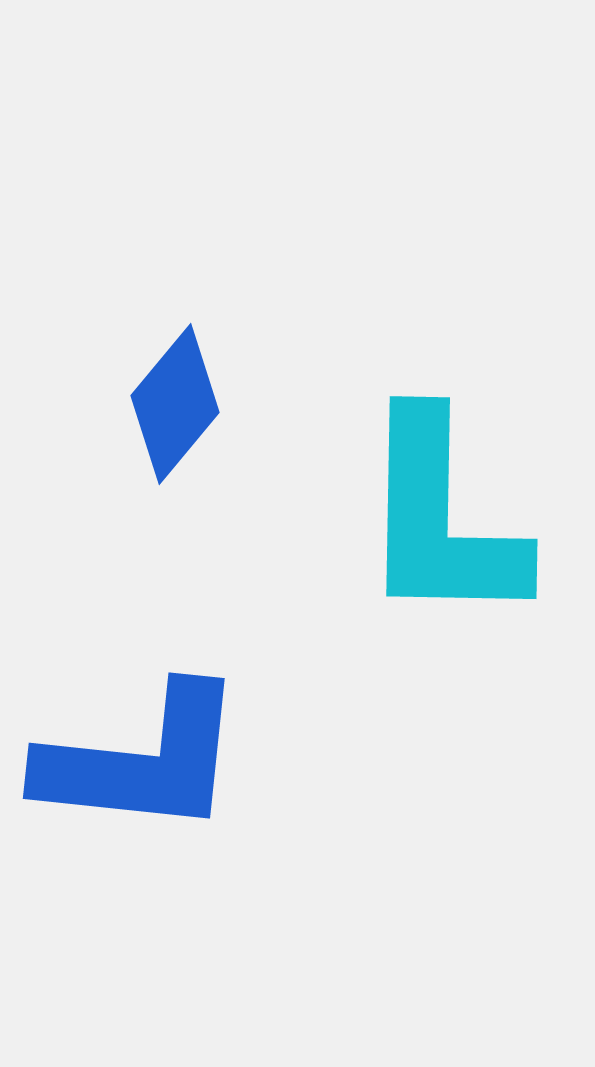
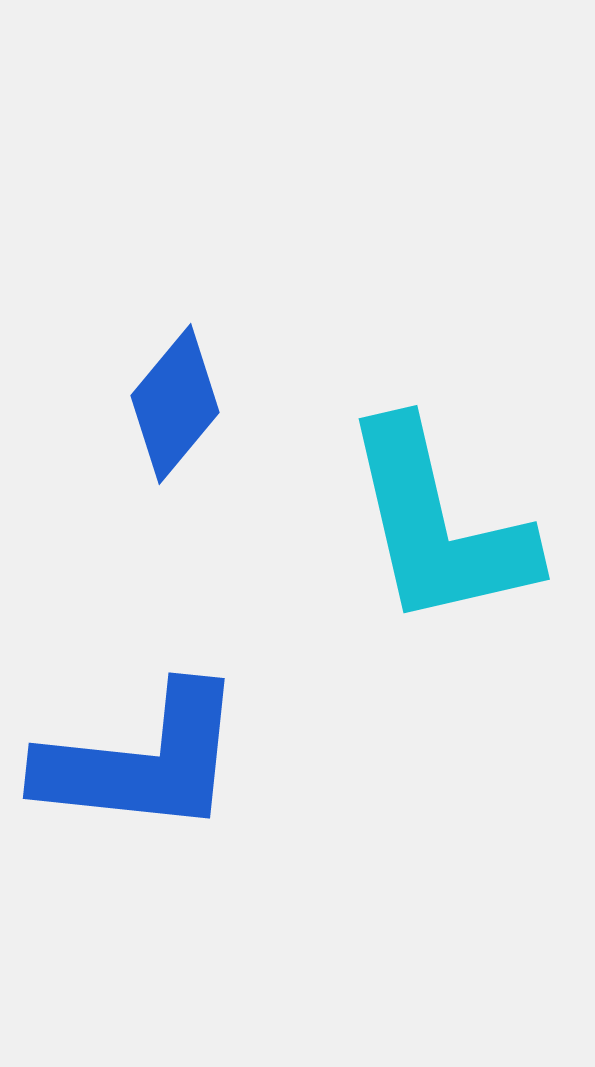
cyan L-shape: moved 3 px left, 6 px down; rotated 14 degrees counterclockwise
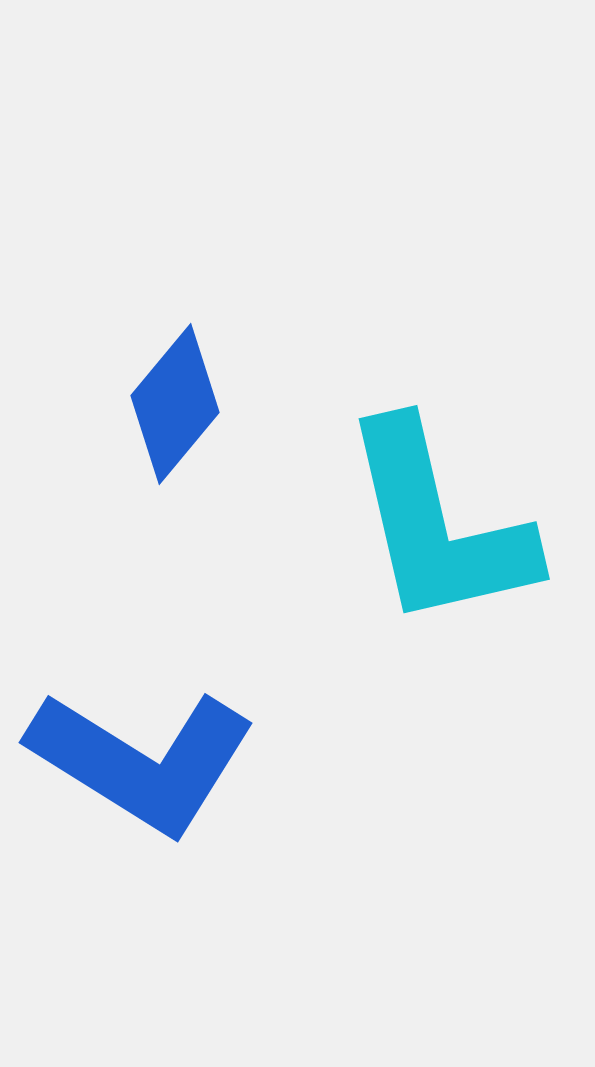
blue L-shape: rotated 26 degrees clockwise
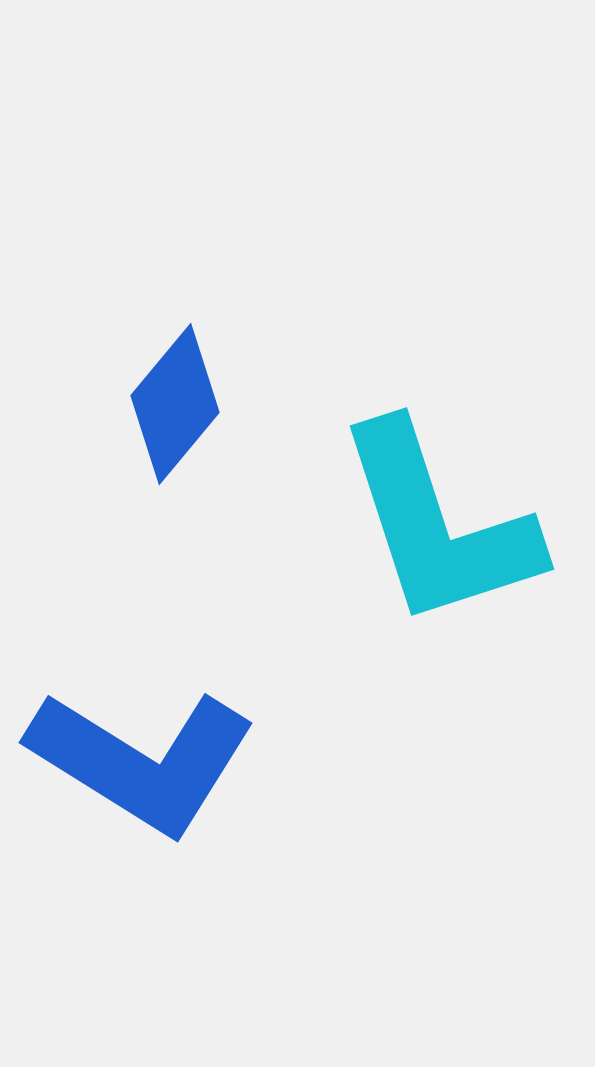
cyan L-shape: rotated 5 degrees counterclockwise
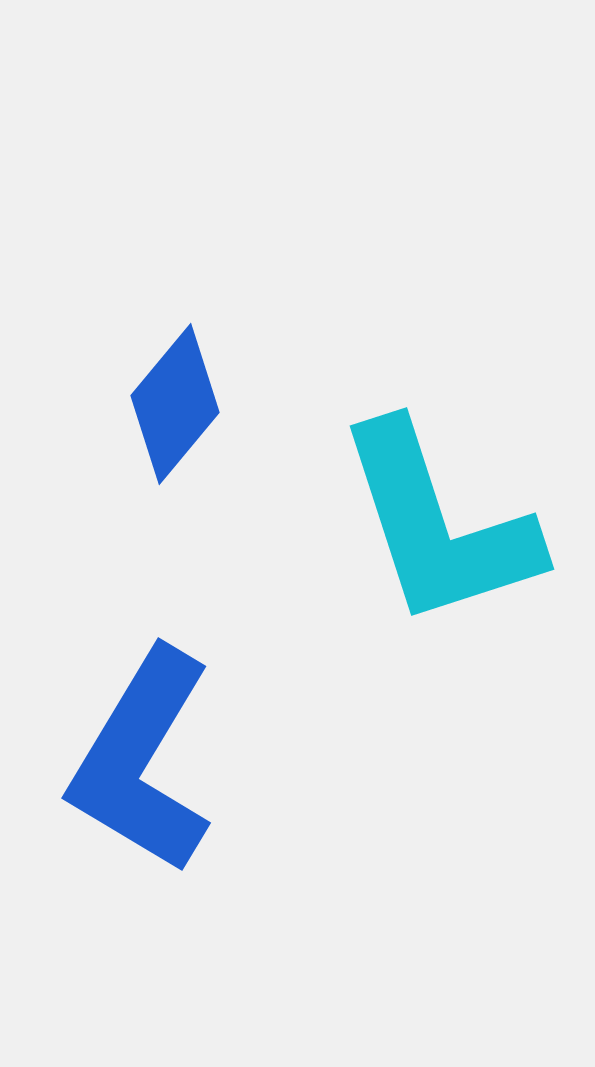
blue L-shape: rotated 89 degrees clockwise
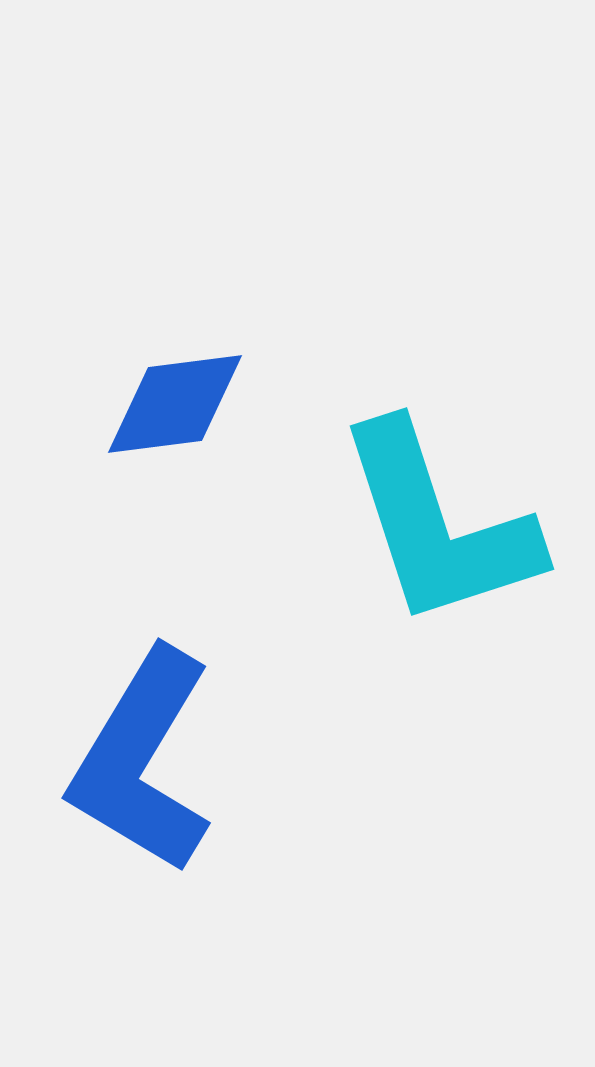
blue diamond: rotated 43 degrees clockwise
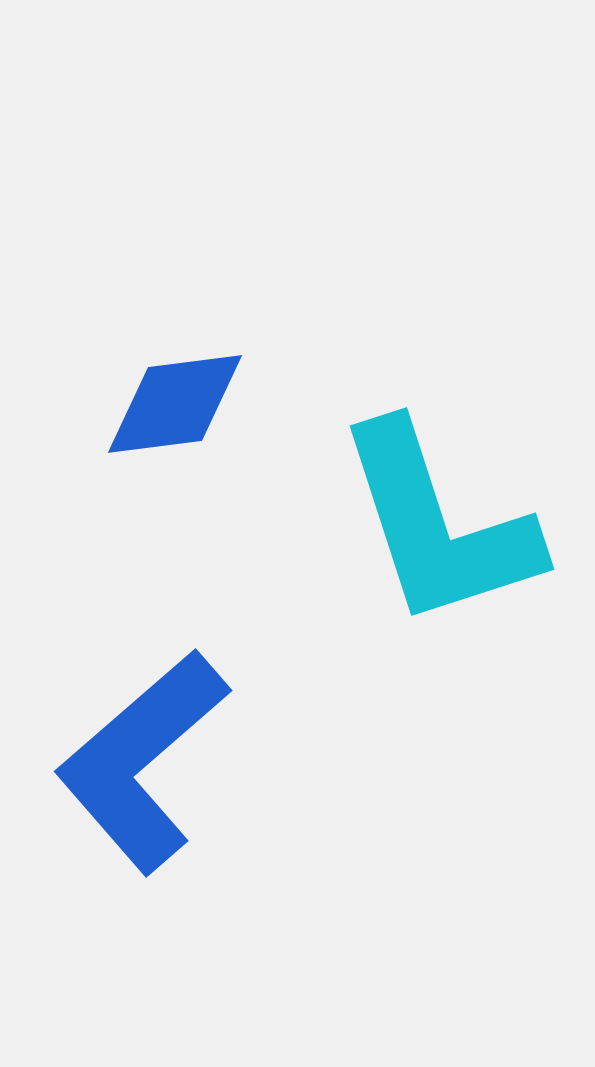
blue L-shape: rotated 18 degrees clockwise
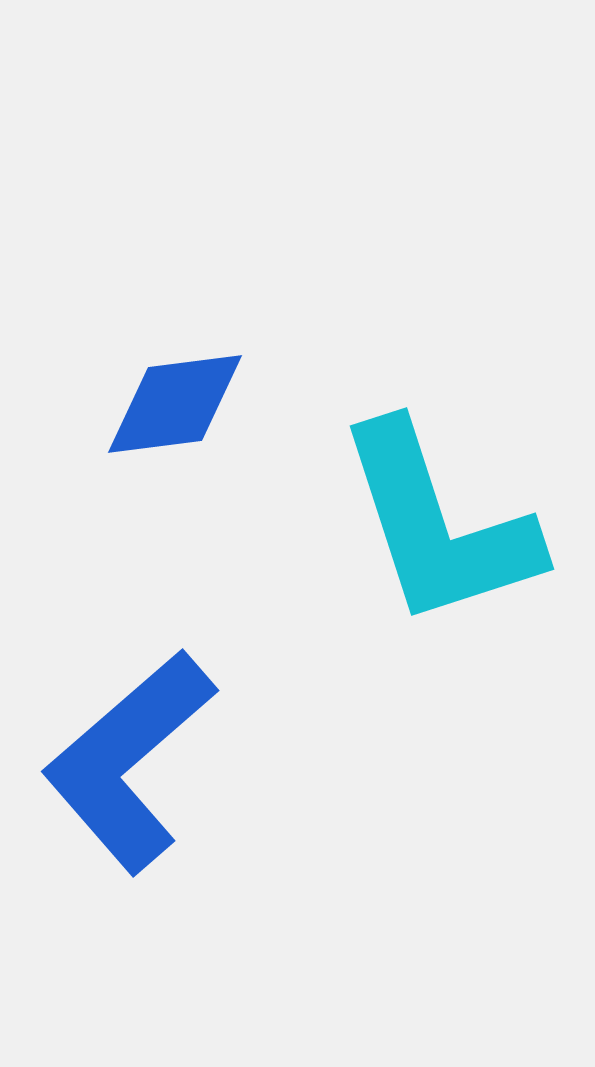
blue L-shape: moved 13 px left
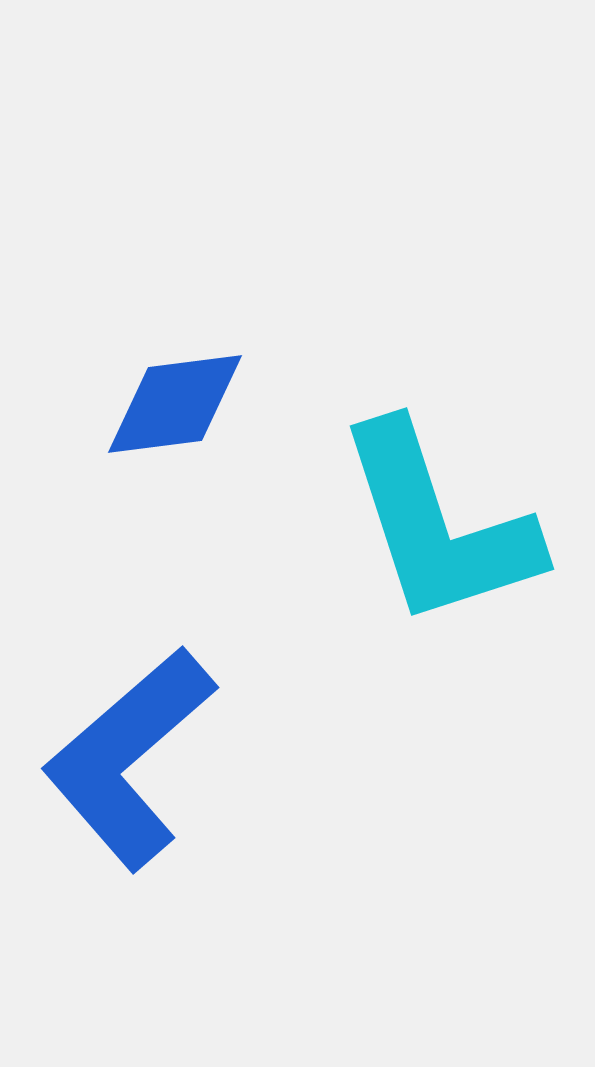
blue L-shape: moved 3 px up
